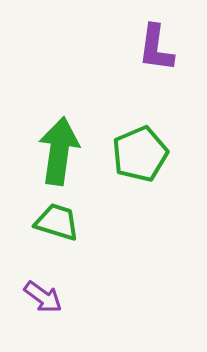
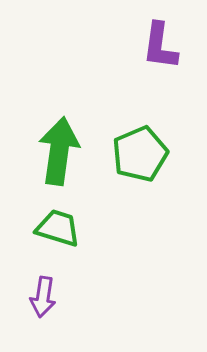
purple L-shape: moved 4 px right, 2 px up
green trapezoid: moved 1 px right, 6 px down
purple arrow: rotated 63 degrees clockwise
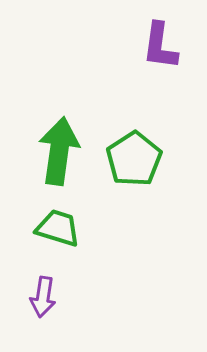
green pentagon: moved 6 px left, 5 px down; rotated 10 degrees counterclockwise
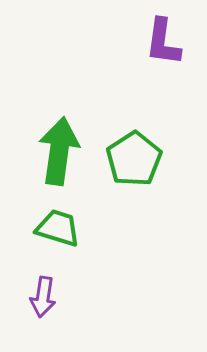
purple L-shape: moved 3 px right, 4 px up
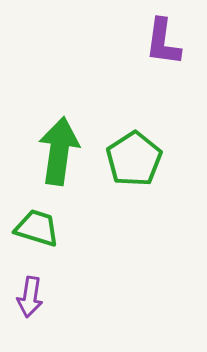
green trapezoid: moved 21 px left
purple arrow: moved 13 px left
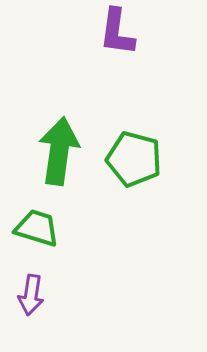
purple L-shape: moved 46 px left, 10 px up
green pentagon: rotated 24 degrees counterclockwise
purple arrow: moved 1 px right, 2 px up
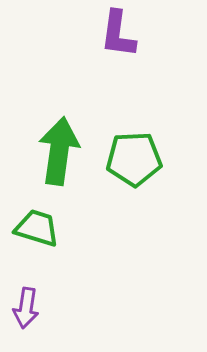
purple L-shape: moved 1 px right, 2 px down
green pentagon: rotated 18 degrees counterclockwise
purple arrow: moved 5 px left, 13 px down
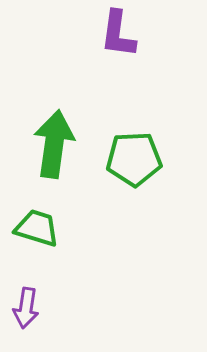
green arrow: moved 5 px left, 7 px up
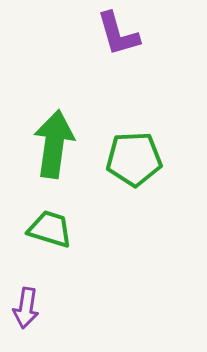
purple L-shape: rotated 24 degrees counterclockwise
green trapezoid: moved 13 px right, 1 px down
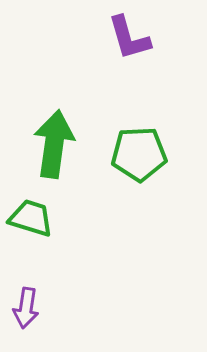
purple L-shape: moved 11 px right, 4 px down
green pentagon: moved 5 px right, 5 px up
green trapezoid: moved 19 px left, 11 px up
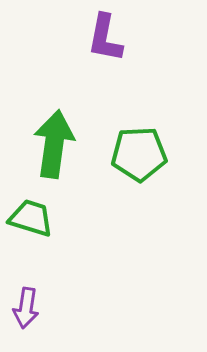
purple L-shape: moved 24 px left; rotated 27 degrees clockwise
